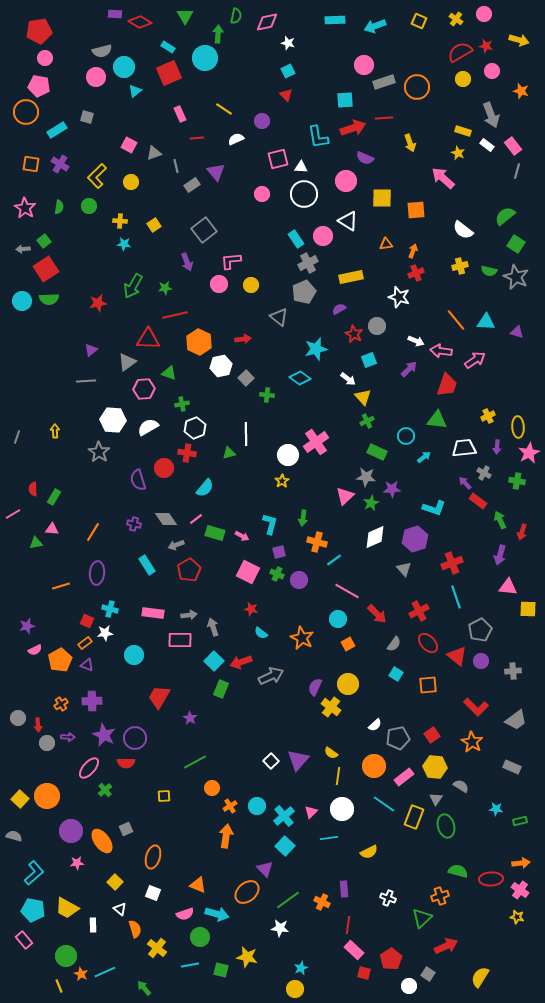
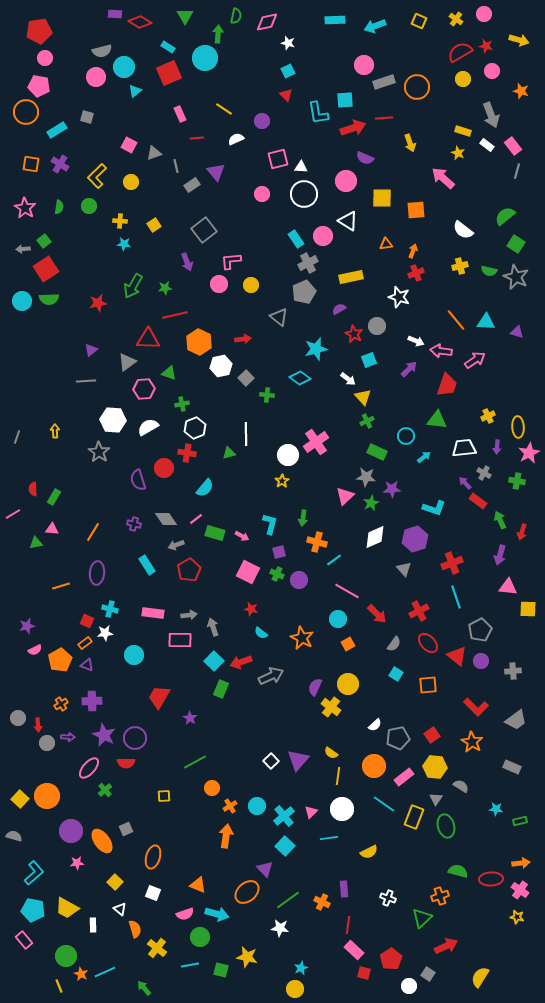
cyan L-shape at (318, 137): moved 24 px up
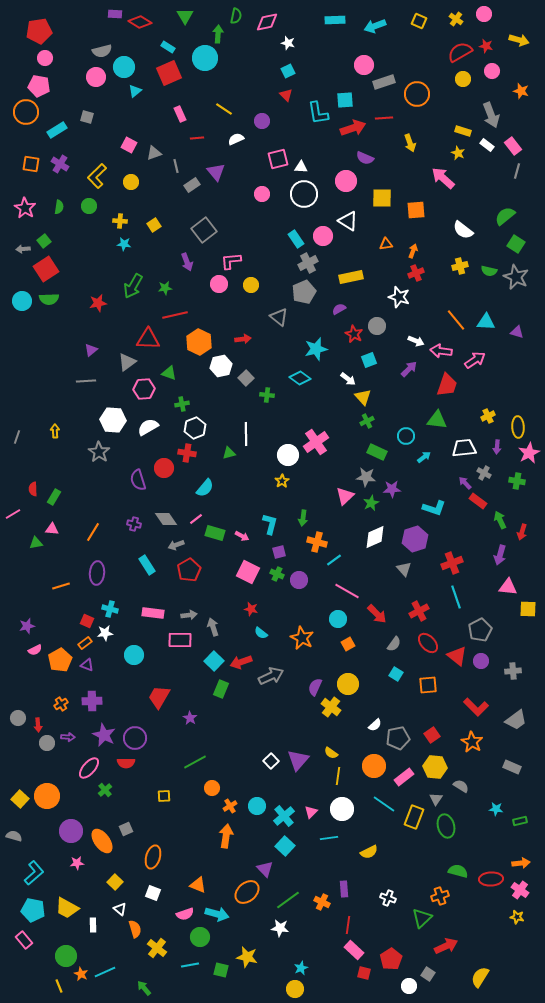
orange circle at (417, 87): moved 7 px down
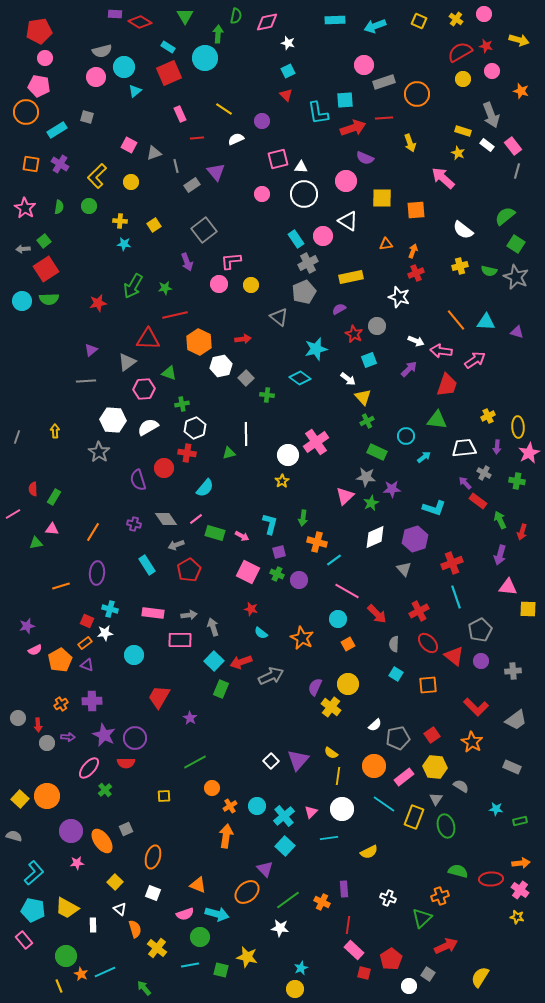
gray semicircle at (394, 644): rotated 147 degrees clockwise
red triangle at (457, 656): moved 3 px left
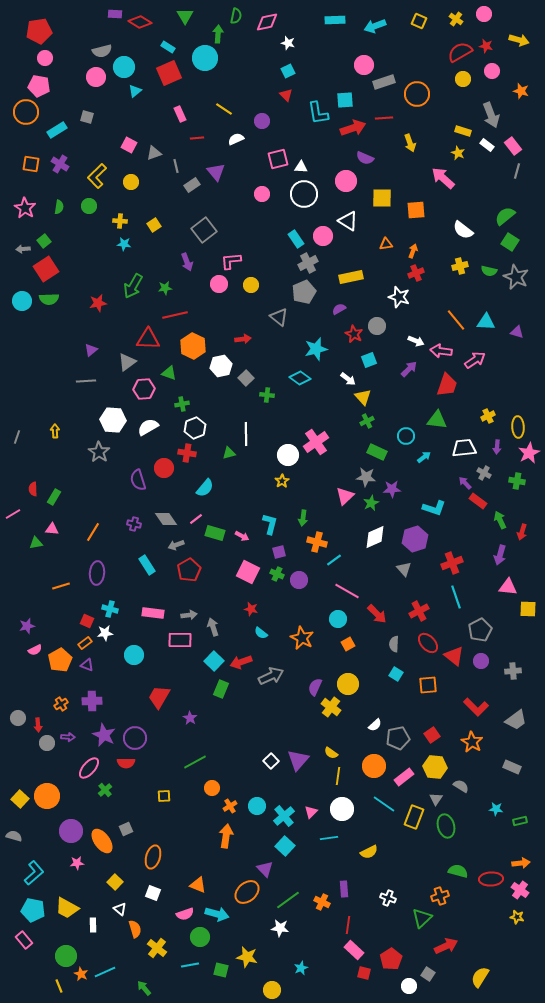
green square at (516, 244): moved 6 px left, 2 px up
orange hexagon at (199, 342): moved 6 px left, 4 px down
yellow circle at (295, 989): moved 23 px left, 1 px down
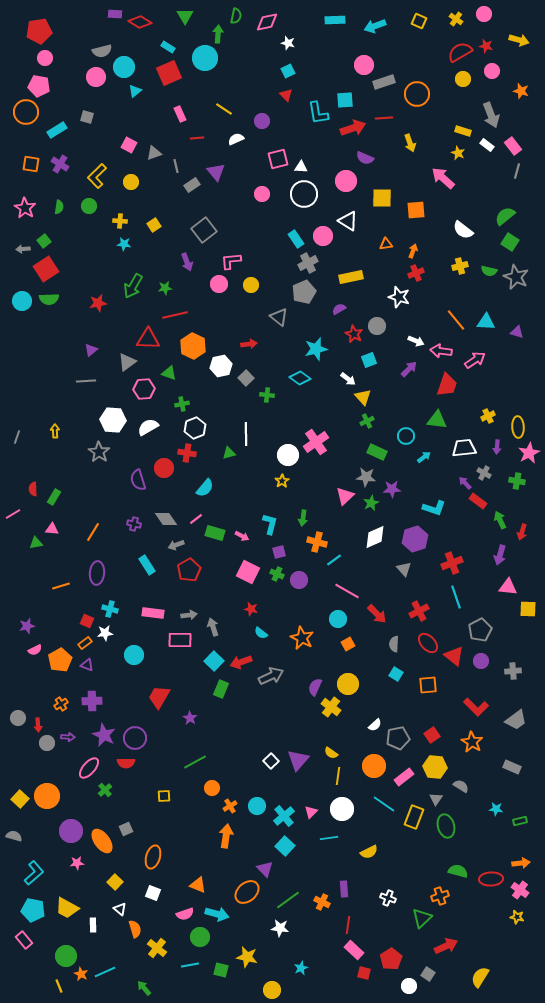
red arrow at (243, 339): moved 6 px right, 5 px down
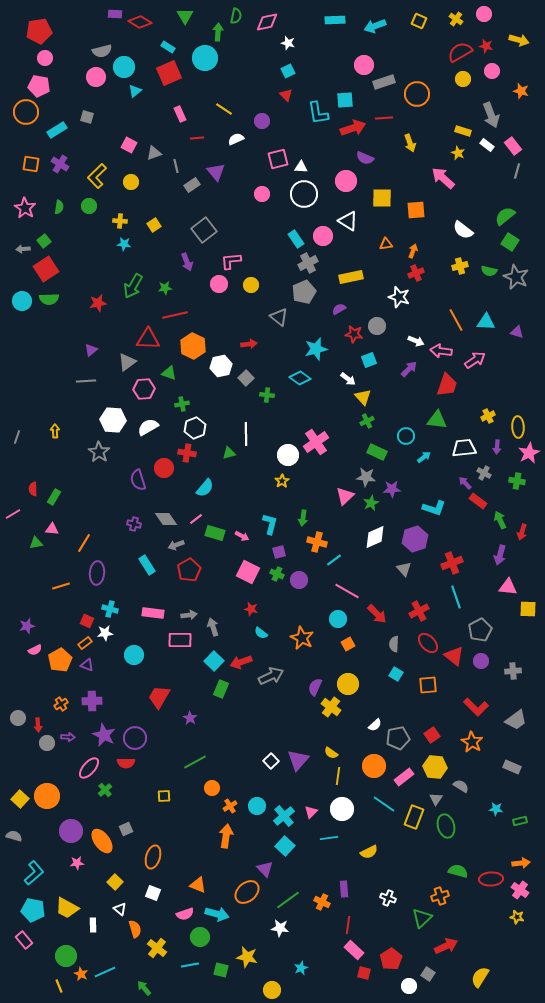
green arrow at (218, 34): moved 2 px up
orange line at (456, 320): rotated 10 degrees clockwise
red star at (354, 334): rotated 18 degrees counterclockwise
orange line at (93, 532): moved 9 px left, 11 px down
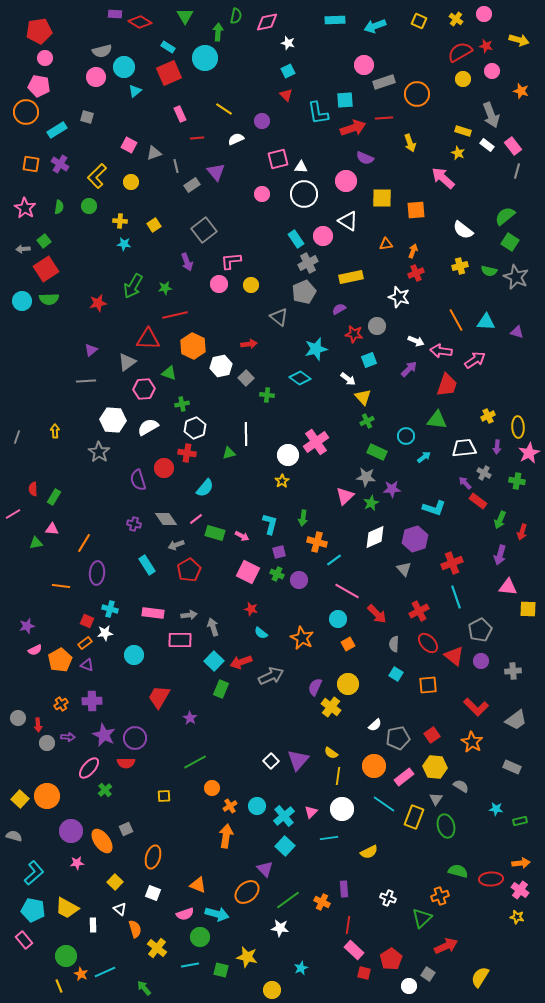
green arrow at (500, 520): rotated 132 degrees counterclockwise
orange line at (61, 586): rotated 24 degrees clockwise
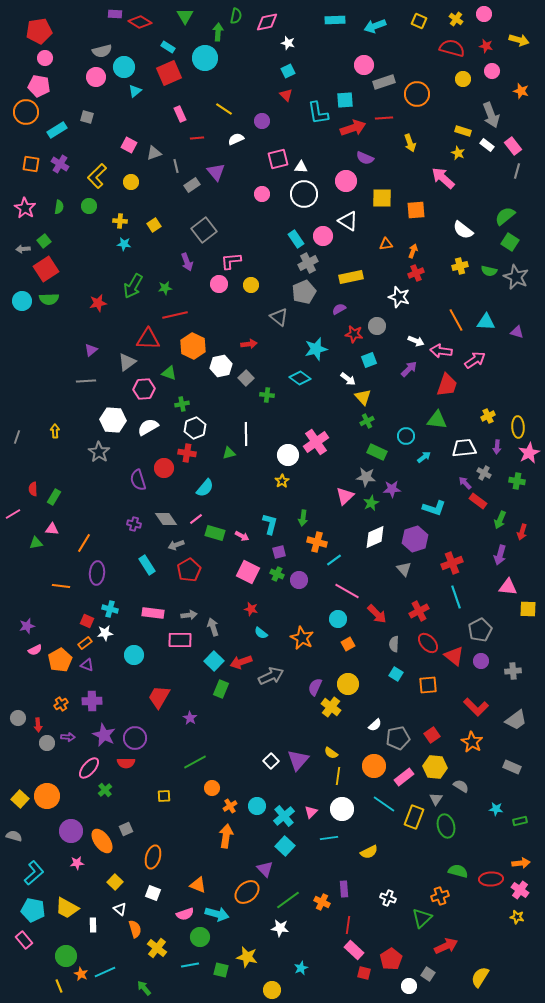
red semicircle at (460, 52): moved 8 px left, 4 px up; rotated 45 degrees clockwise
